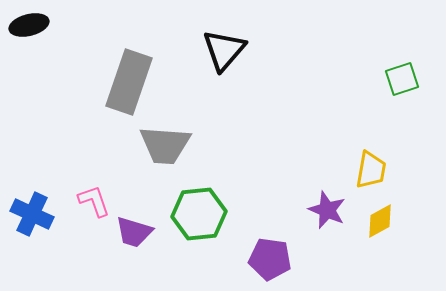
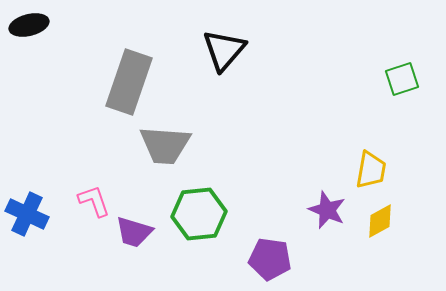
blue cross: moved 5 px left
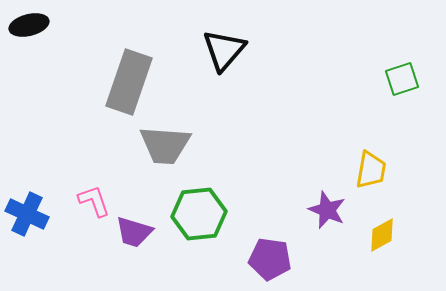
yellow diamond: moved 2 px right, 14 px down
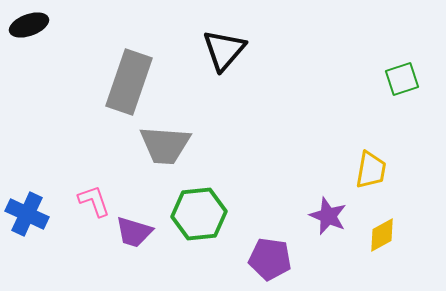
black ellipse: rotated 6 degrees counterclockwise
purple star: moved 1 px right, 6 px down
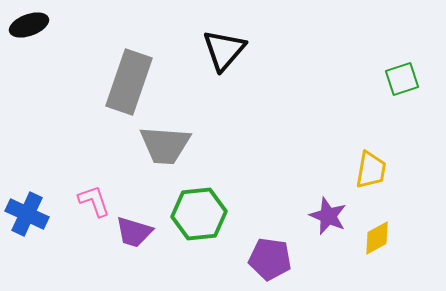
yellow diamond: moved 5 px left, 3 px down
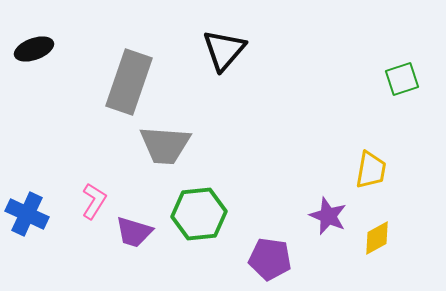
black ellipse: moved 5 px right, 24 px down
pink L-shape: rotated 51 degrees clockwise
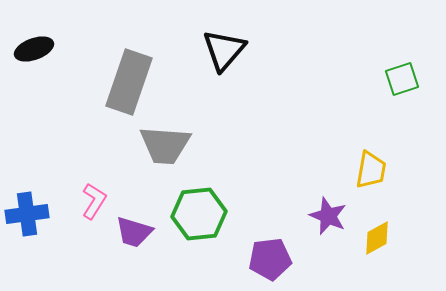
blue cross: rotated 33 degrees counterclockwise
purple pentagon: rotated 15 degrees counterclockwise
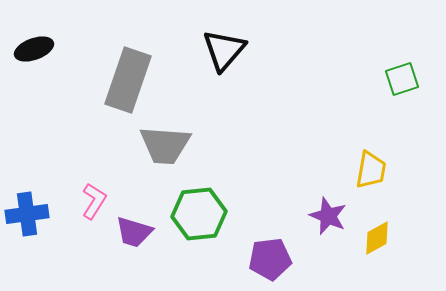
gray rectangle: moved 1 px left, 2 px up
